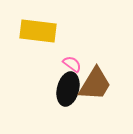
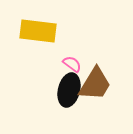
black ellipse: moved 1 px right, 1 px down
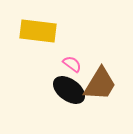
brown trapezoid: moved 5 px right
black ellipse: rotated 68 degrees counterclockwise
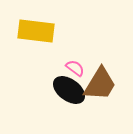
yellow rectangle: moved 2 px left
pink semicircle: moved 3 px right, 4 px down
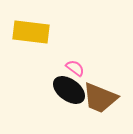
yellow rectangle: moved 5 px left, 1 px down
brown trapezoid: moved 14 px down; rotated 81 degrees clockwise
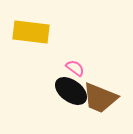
black ellipse: moved 2 px right, 1 px down
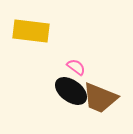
yellow rectangle: moved 1 px up
pink semicircle: moved 1 px right, 1 px up
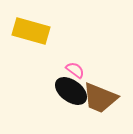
yellow rectangle: rotated 9 degrees clockwise
pink semicircle: moved 1 px left, 3 px down
